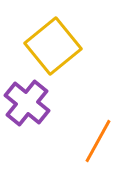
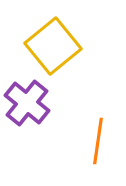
orange line: rotated 21 degrees counterclockwise
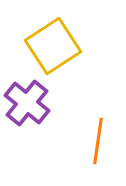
yellow square: rotated 6 degrees clockwise
